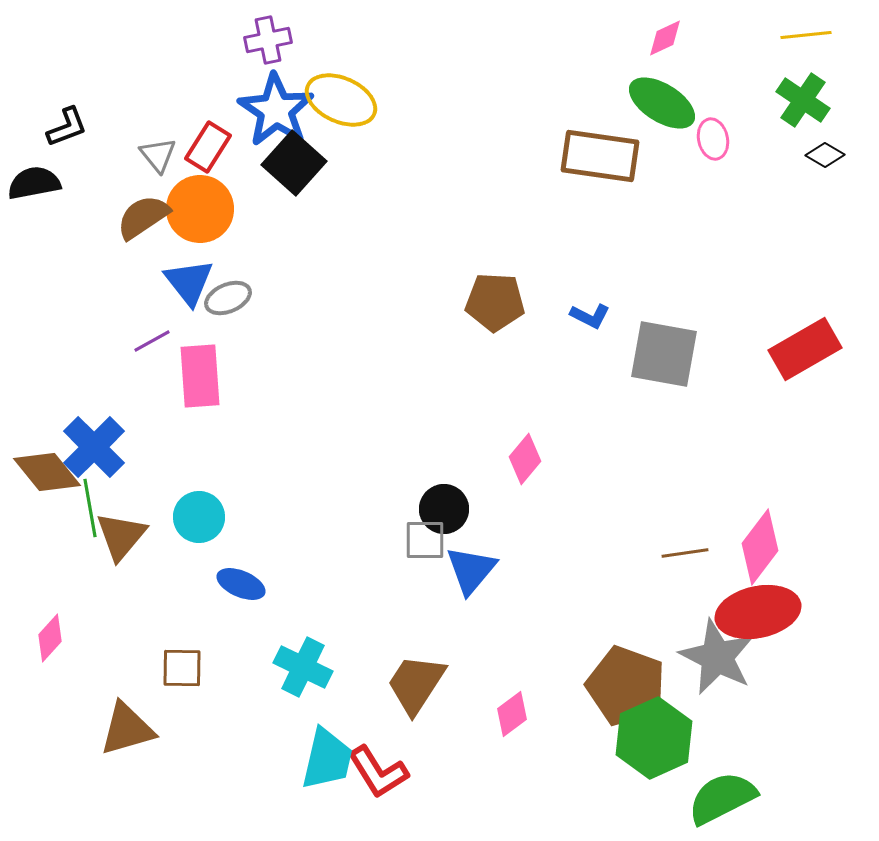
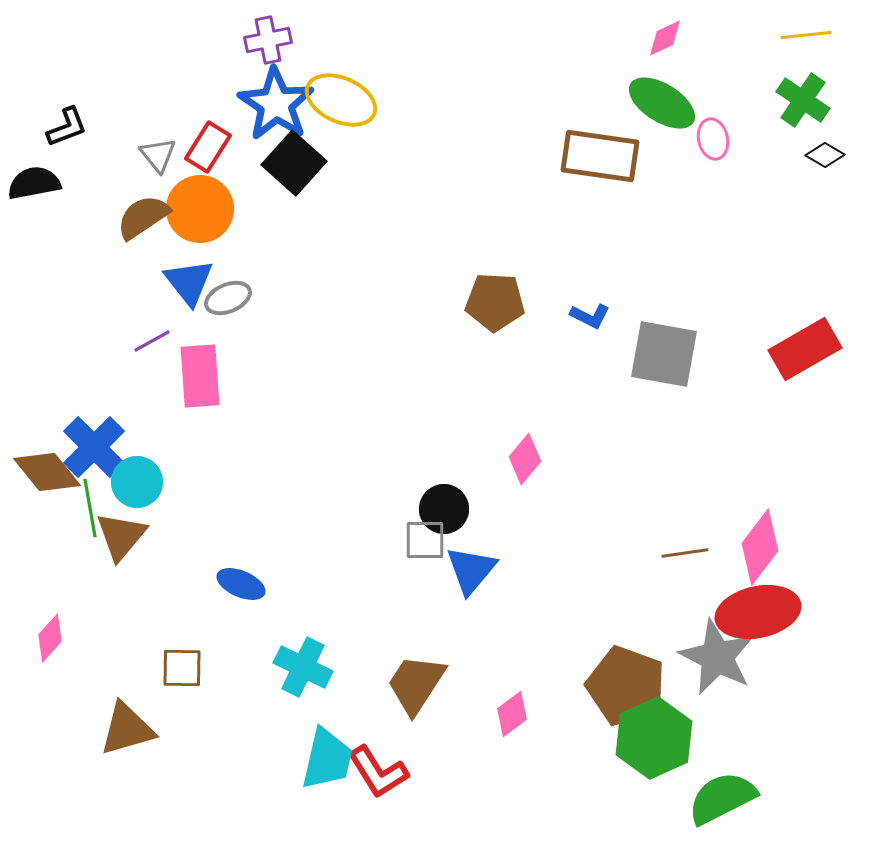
blue star at (276, 110): moved 6 px up
cyan circle at (199, 517): moved 62 px left, 35 px up
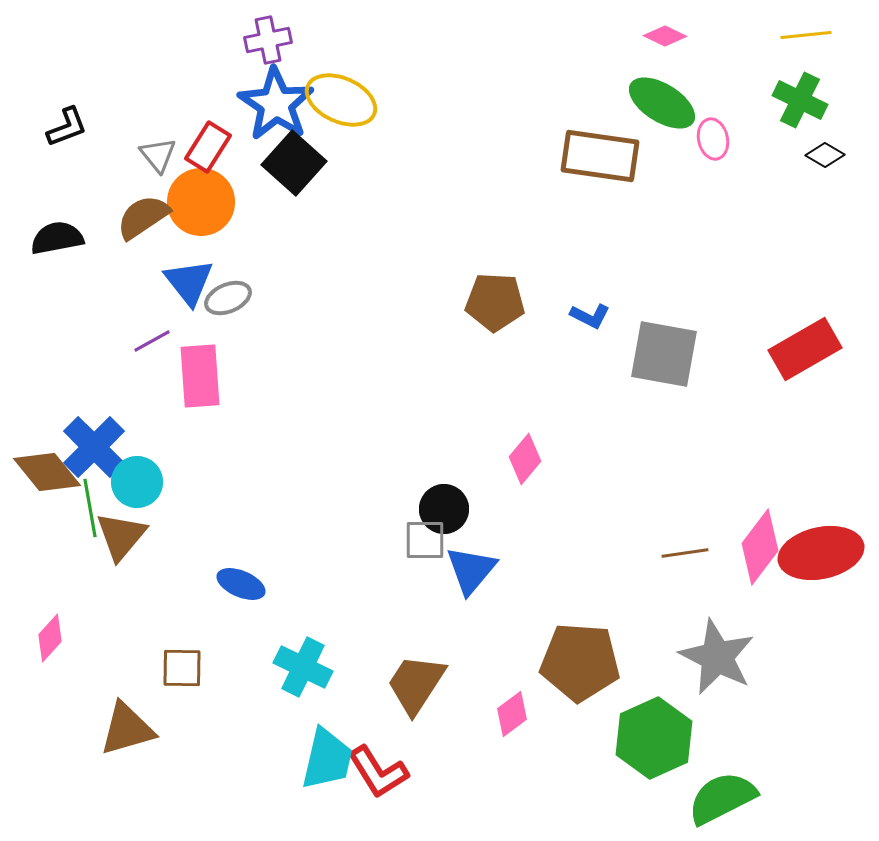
pink diamond at (665, 38): moved 2 px up; rotated 51 degrees clockwise
green cross at (803, 100): moved 3 px left; rotated 8 degrees counterclockwise
black semicircle at (34, 183): moved 23 px right, 55 px down
orange circle at (200, 209): moved 1 px right, 7 px up
red ellipse at (758, 612): moved 63 px right, 59 px up
brown pentagon at (626, 686): moved 46 px left, 24 px up; rotated 16 degrees counterclockwise
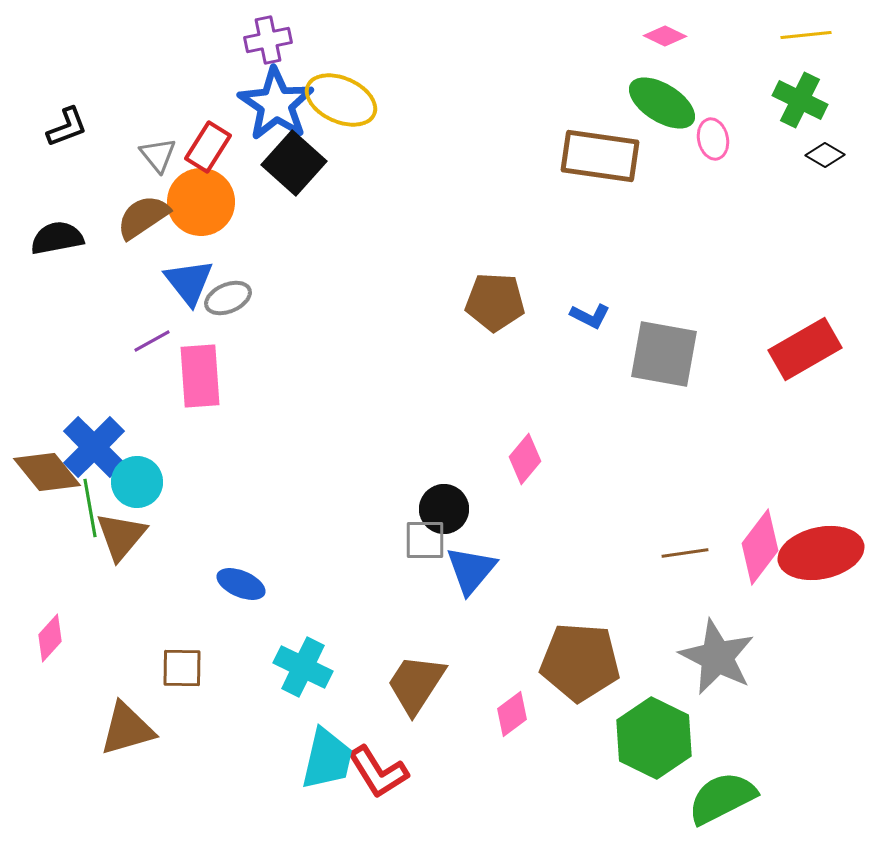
green hexagon at (654, 738): rotated 10 degrees counterclockwise
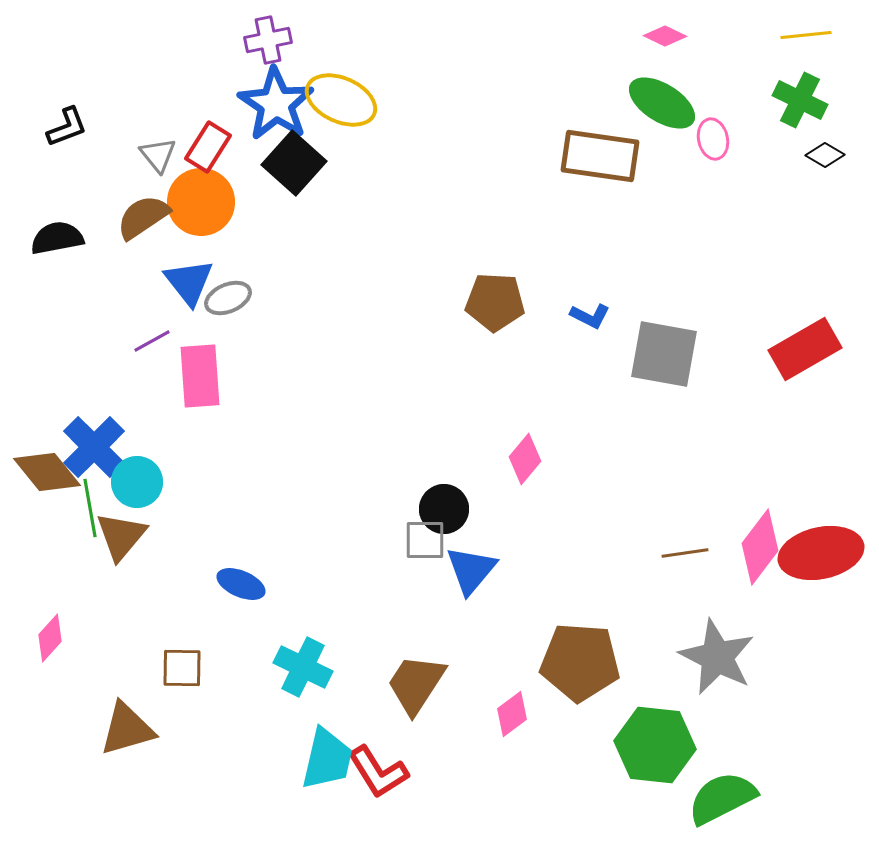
green hexagon at (654, 738): moved 1 px right, 7 px down; rotated 20 degrees counterclockwise
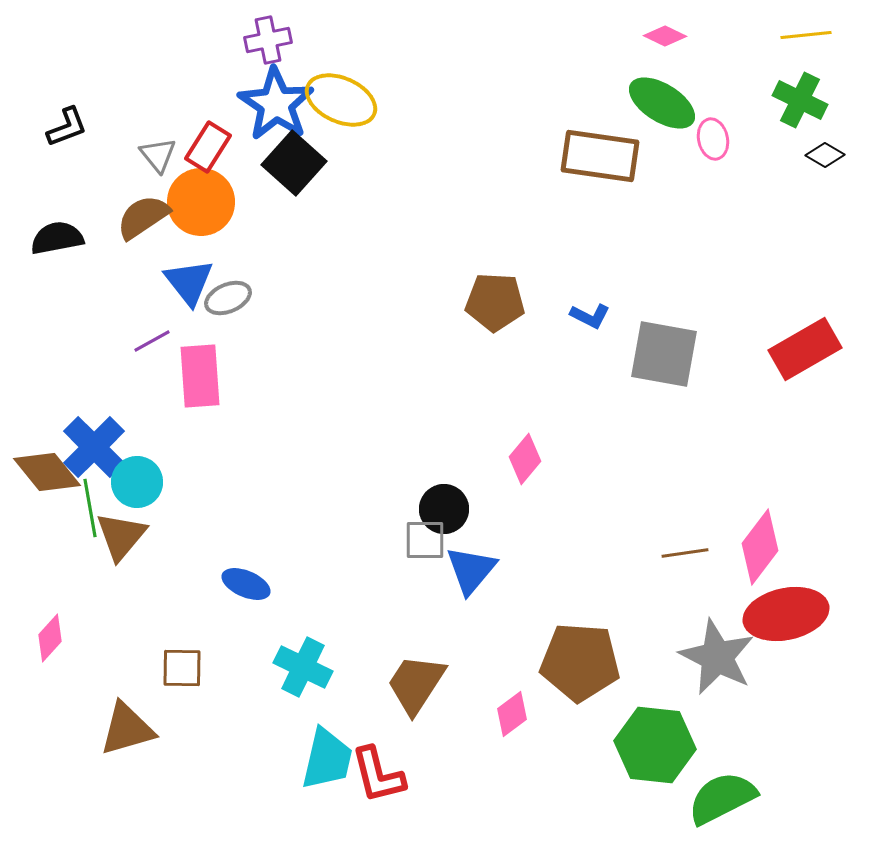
red ellipse at (821, 553): moved 35 px left, 61 px down
blue ellipse at (241, 584): moved 5 px right
red L-shape at (378, 772): moved 3 px down; rotated 18 degrees clockwise
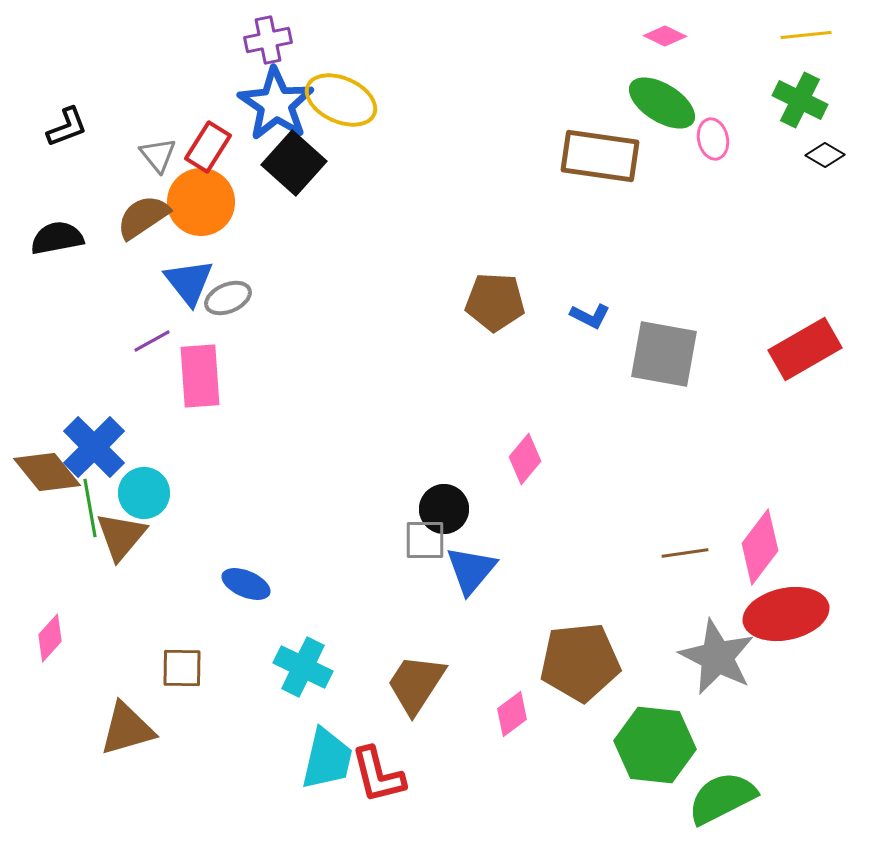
cyan circle at (137, 482): moved 7 px right, 11 px down
brown pentagon at (580, 662): rotated 10 degrees counterclockwise
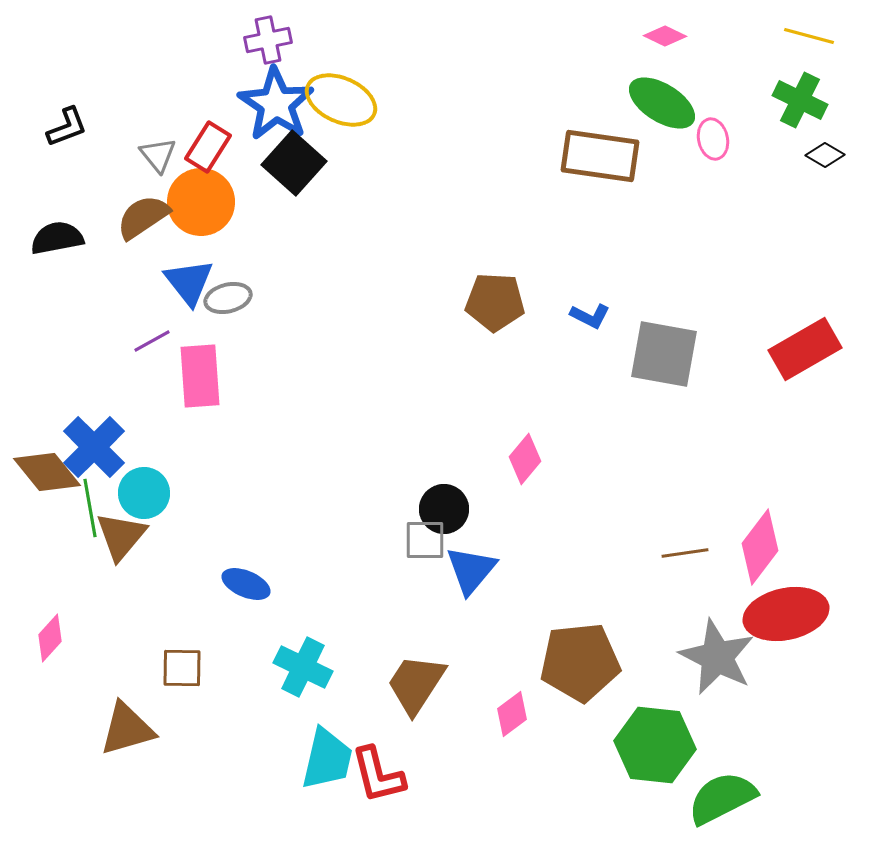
yellow line at (806, 35): moved 3 px right, 1 px down; rotated 21 degrees clockwise
gray ellipse at (228, 298): rotated 9 degrees clockwise
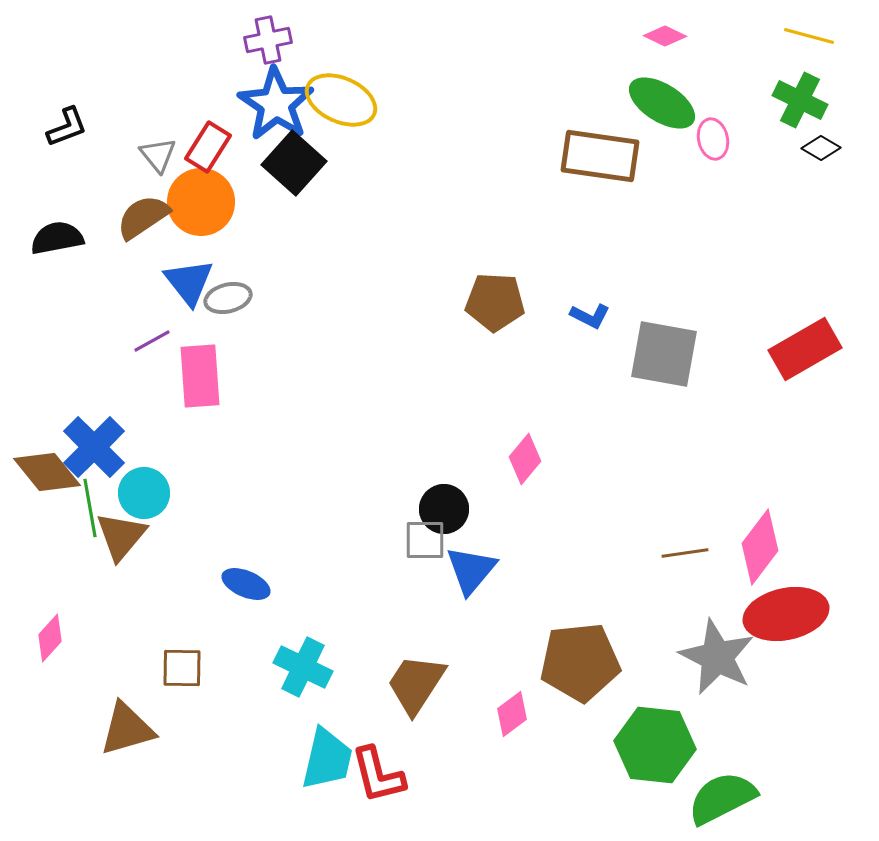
black diamond at (825, 155): moved 4 px left, 7 px up
